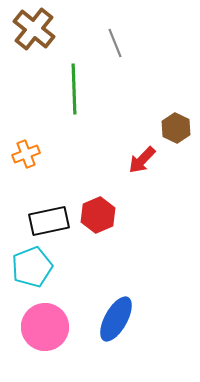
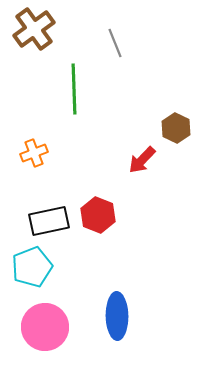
brown cross: rotated 15 degrees clockwise
orange cross: moved 8 px right, 1 px up
red hexagon: rotated 16 degrees counterclockwise
blue ellipse: moved 1 px right, 3 px up; rotated 30 degrees counterclockwise
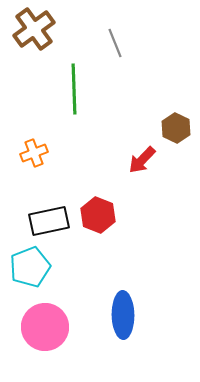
cyan pentagon: moved 2 px left
blue ellipse: moved 6 px right, 1 px up
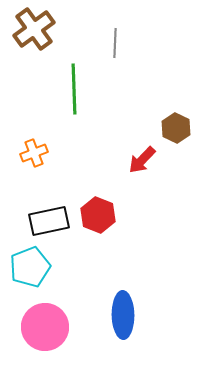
gray line: rotated 24 degrees clockwise
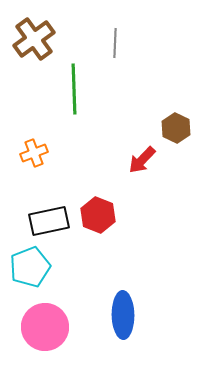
brown cross: moved 10 px down
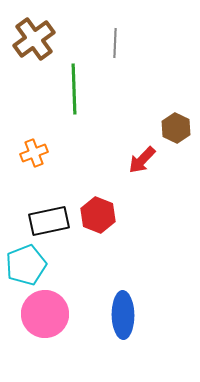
cyan pentagon: moved 4 px left, 2 px up
pink circle: moved 13 px up
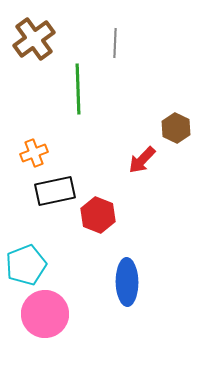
green line: moved 4 px right
black rectangle: moved 6 px right, 30 px up
blue ellipse: moved 4 px right, 33 px up
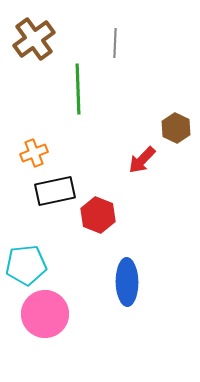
cyan pentagon: rotated 15 degrees clockwise
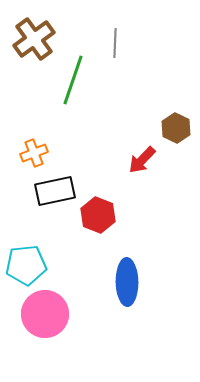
green line: moved 5 px left, 9 px up; rotated 21 degrees clockwise
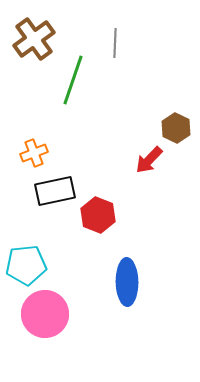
red arrow: moved 7 px right
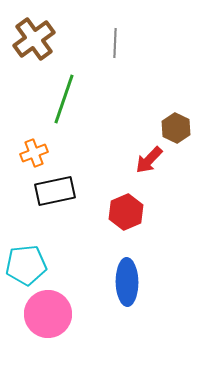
green line: moved 9 px left, 19 px down
red hexagon: moved 28 px right, 3 px up; rotated 16 degrees clockwise
pink circle: moved 3 px right
